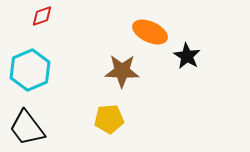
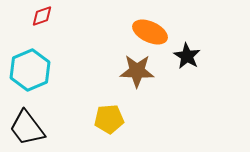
brown star: moved 15 px right
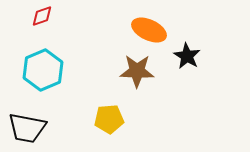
orange ellipse: moved 1 px left, 2 px up
cyan hexagon: moved 13 px right
black trapezoid: rotated 42 degrees counterclockwise
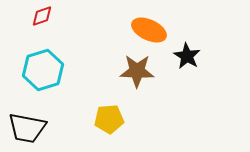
cyan hexagon: rotated 6 degrees clockwise
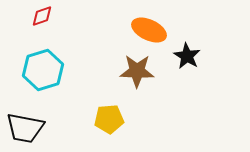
black trapezoid: moved 2 px left
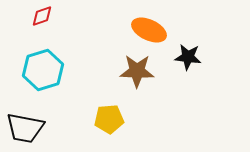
black star: moved 1 px right, 1 px down; rotated 24 degrees counterclockwise
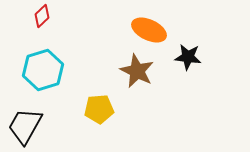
red diamond: rotated 25 degrees counterclockwise
brown star: rotated 24 degrees clockwise
yellow pentagon: moved 10 px left, 10 px up
black trapezoid: moved 2 px up; rotated 108 degrees clockwise
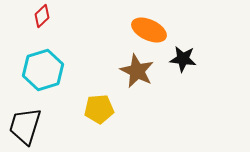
black star: moved 5 px left, 2 px down
black trapezoid: rotated 12 degrees counterclockwise
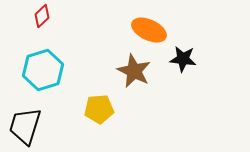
brown star: moved 3 px left
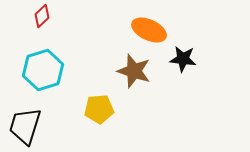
brown star: rotated 8 degrees counterclockwise
